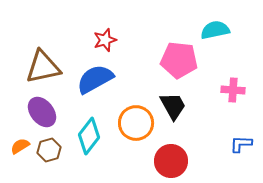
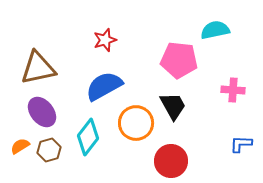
brown triangle: moved 5 px left, 1 px down
blue semicircle: moved 9 px right, 7 px down
cyan diamond: moved 1 px left, 1 px down
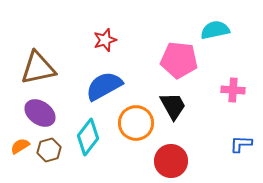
purple ellipse: moved 2 px left, 1 px down; rotated 16 degrees counterclockwise
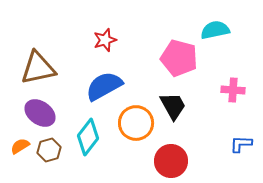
pink pentagon: moved 2 px up; rotated 9 degrees clockwise
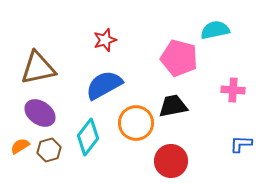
blue semicircle: moved 1 px up
black trapezoid: rotated 72 degrees counterclockwise
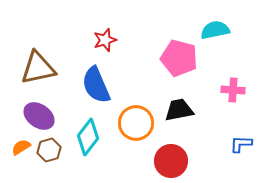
blue semicircle: moved 8 px left; rotated 84 degrees counterclockwise
black trapezoid: moved 6 px right, 4 px down
purple ellipse: moved 1 px left, 3 px down
orange semicircle: moved 1 px right, 1 px down
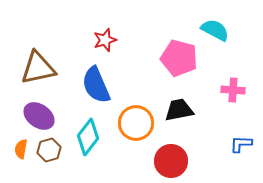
cyan semicircle: rotated 40 degrees clockwise
orange semicircle: moved 2 px down; rotated 48 degrees counterclockwise
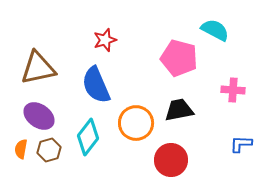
red circle: moved 1 px up
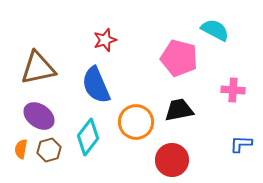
orange circle: moved 1 px up
red circle: moved 1 px right
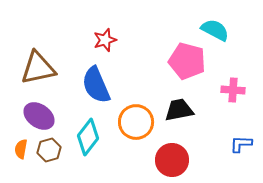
pink pentagon: moved 8 px right, 3 px down
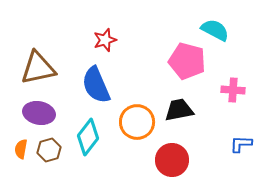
purple ellipse: moved 3 px up; rotated 24 degrees counterclockwise
orange circle: moved 1 px right
